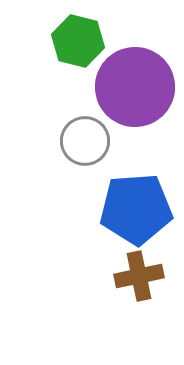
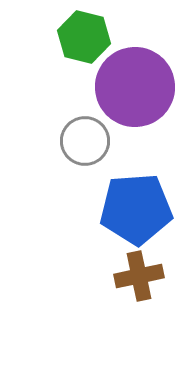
green hexagon: moved 6 px right, 4 px up
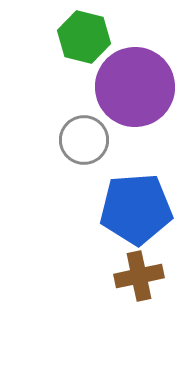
gray circle: moved 1 px left, 1 px up
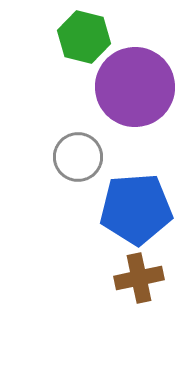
gray circle: moved 6 px left, 17 px down
brown cross: moved 2 px down
